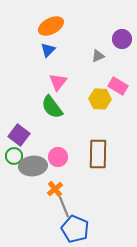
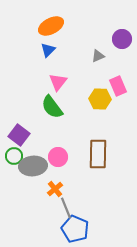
pink rectangle: rotated 36 degrees clockwise
gray line: moved 2 px right, 1 px down
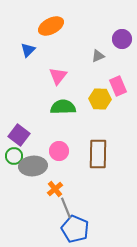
blue triangle: moved 20 px left
pink triangle: moved 6 px up
green semicircle: moved 11 px right; rotated 125 degrees clockwise
pink circle: moved 1 px right, 6 px up
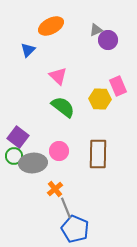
purple circle: moved 14 px left, 1 px down
gray triangle: moved 2 px left, 26 px up
pink triangle: rotated 24 degrees counterclockwise
green semicircle: rotated 40 degrees clockwise
purple square: moved 1 px left, 2 px down
gray ellipse: moved 3 px up
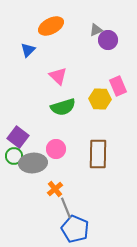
green semicircle: rotated 125 degrees clockwise
pink circle: moved 3 px left, 2 px up
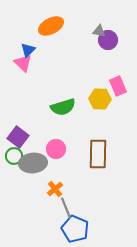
gray triangle: moved 3 px right, 1 px down; rotated 32 degrees clockwise
pink triangle: moved 35 px left, 13 px up
